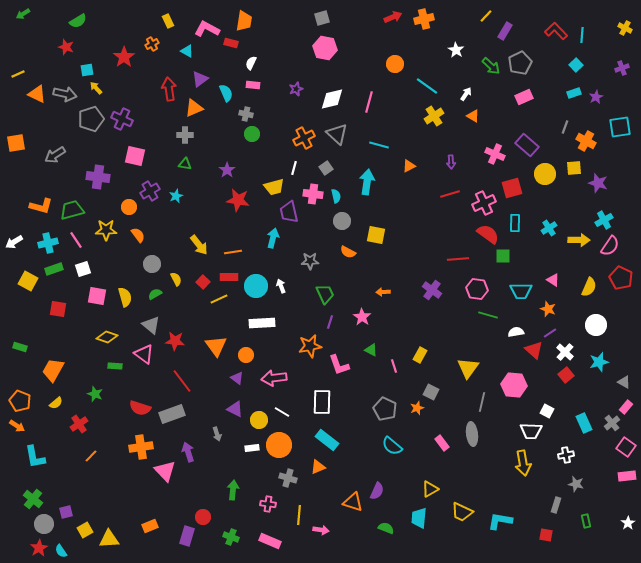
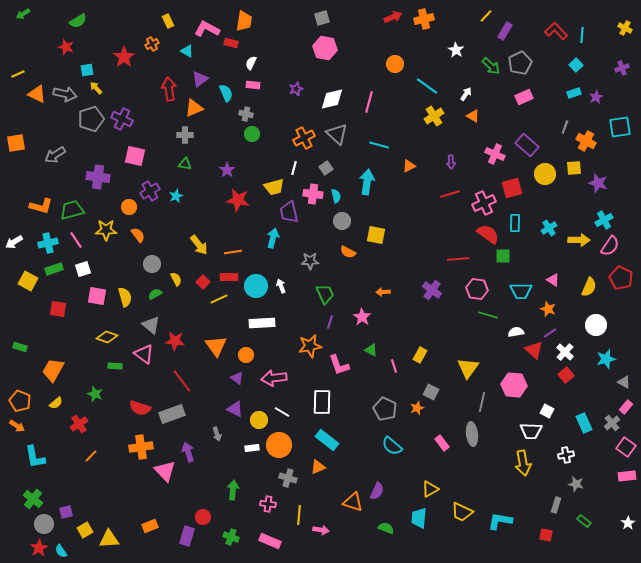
cyan star at (599, 362): moved 7 px right, 3 px up
green rectangle at (586, 521): moved 2 px left; rotated 40 degrees counterclockwise
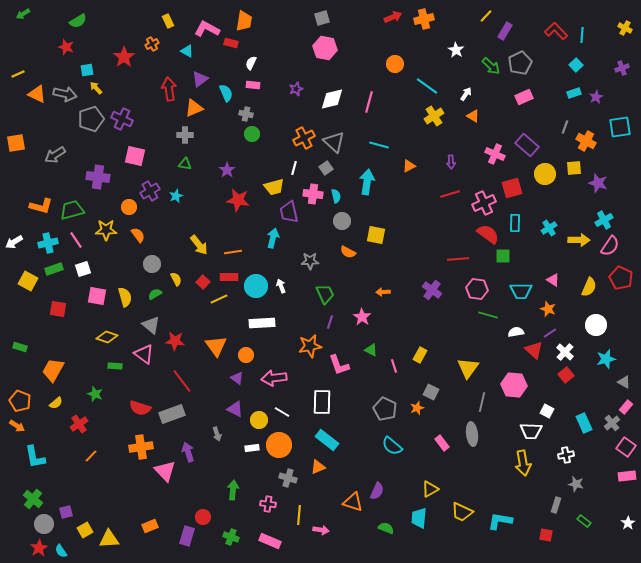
gray triangle at (337, 134): moved 3 px left, 8 px down
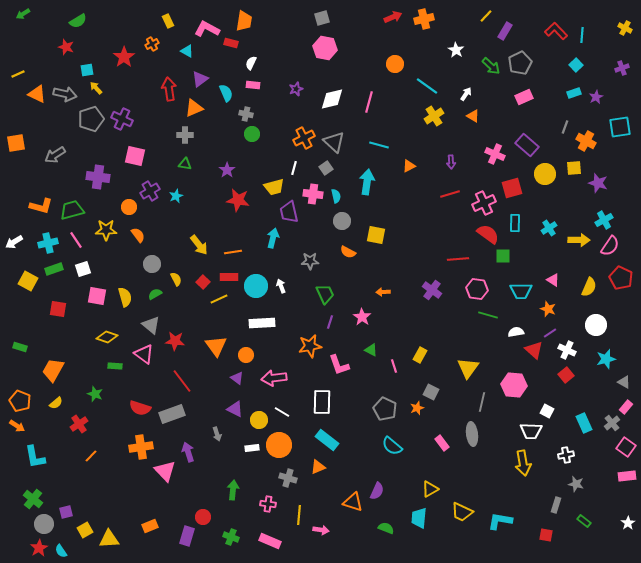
white cross at (565, 352): moved 2 px right, 2 px up; rotated 18 degrees counterclockwise
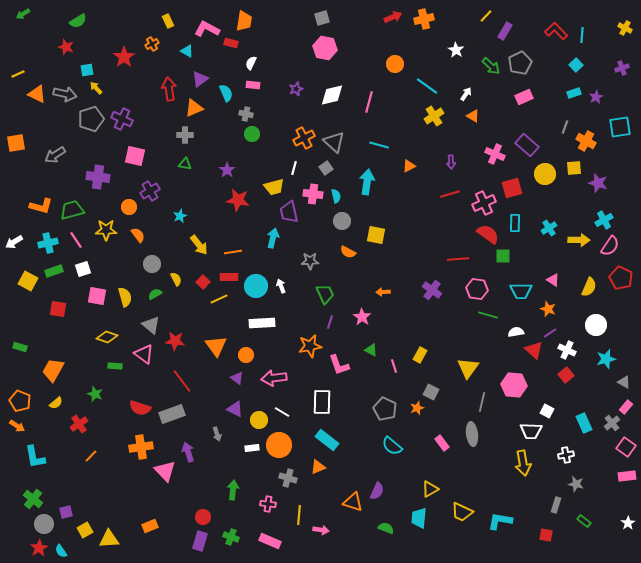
white diamond at (332, 99): moved 4 px up
cyan star at (176, 196): moved 4 px right, 20 px down
green rectangle at (54, 269): moved 2 px down
purple rectangle at (187, 536): moved 13 px right, 5 px down
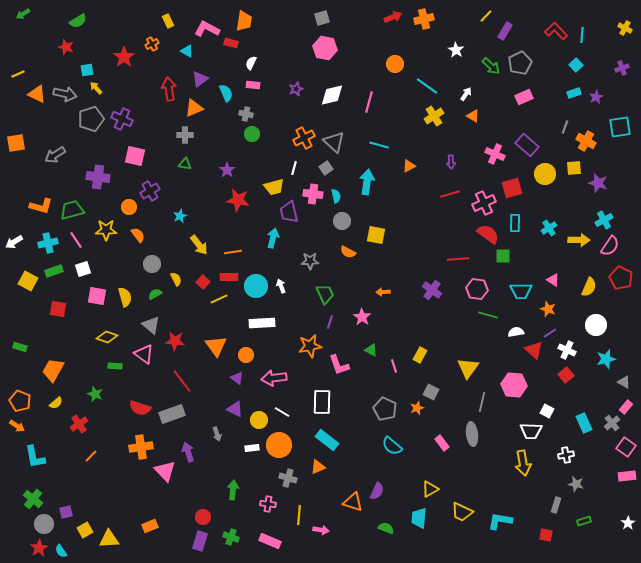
green rectangle at (584, 521): rotated 56 degrees counterclockwise
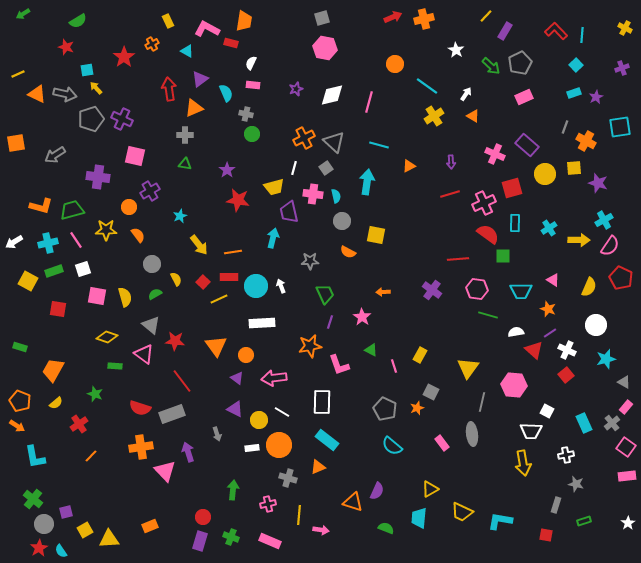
pink cross at (268, 504): rotated 21 degrees counterclockwise
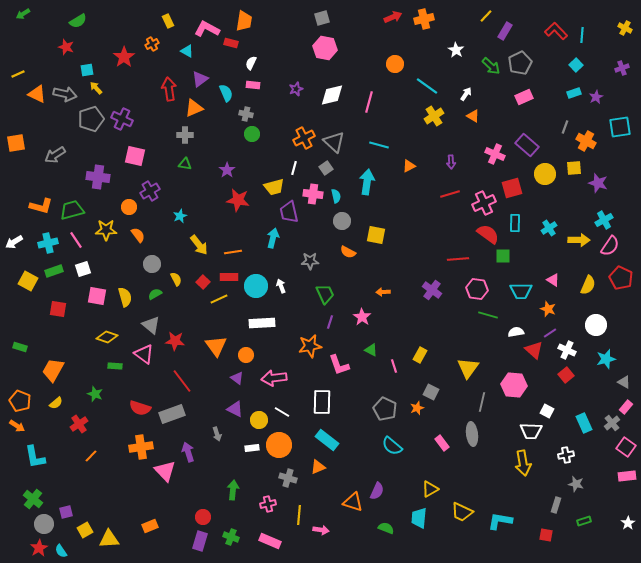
yellow semicircle at (589, 287): moved 1 px left, 2 px up
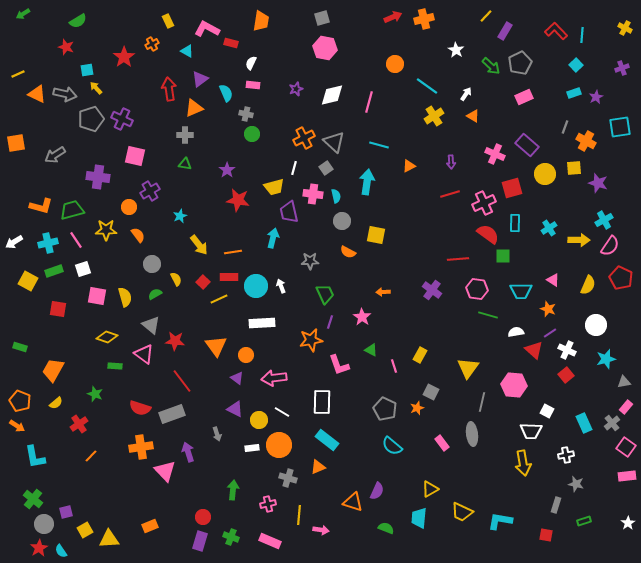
orange trapezoid at (244, 21): moved 17 px right
orange star at (310, 346): moved 1 px right, 6 px up
gray triangle at (624, 382): rotated 40 degrees counterclockwise
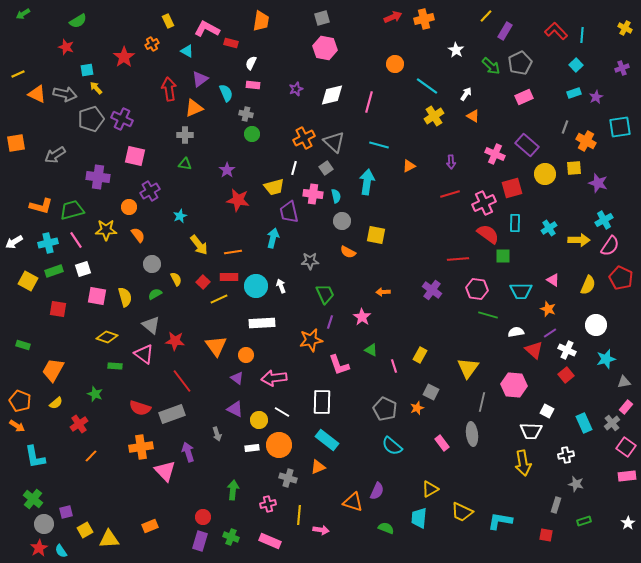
green rectangle at (20, 347): moved 3 px right, 2 px up
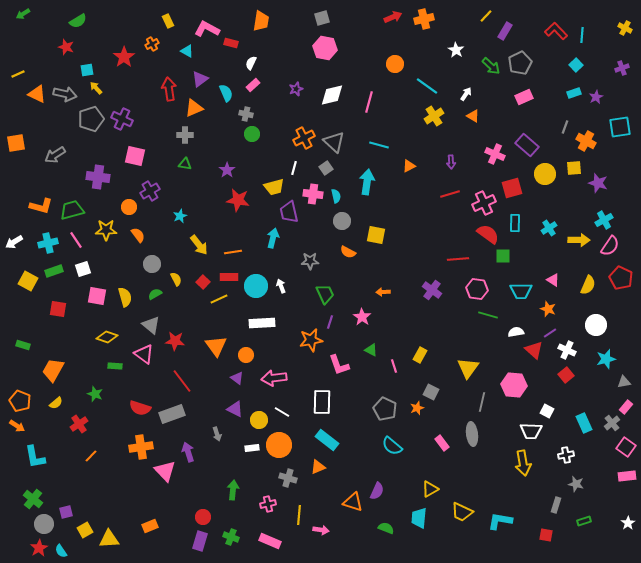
pink rectangle at (253, 85): rotated 48 degrees counterclockwise
